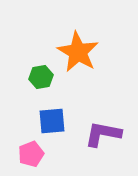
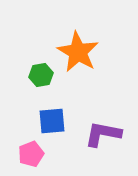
green hexagon: moved 2 px up
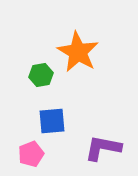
purple L-shape: moved 14 px down
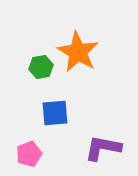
green hexagon: moved 8 px up
blue square: moved 3 px right, 8 px up
pink pentagon: moved 2 px left
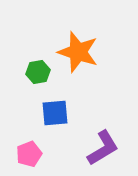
orange star: rotated 12 degrees counterclockwise
green hexagon: moved 3 px left, 5 px down
purple L-shape: rotated 138 degrees clockwise
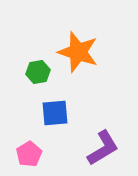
pink pentagon: rotated 10 degrees counterclockwise
